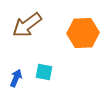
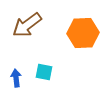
blue arrow: rotated 30 degrees counterclockwise
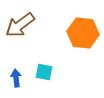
brown arrow: moved 7 px left
orange hexagon: rotated 8 degrees clockwise
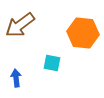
cyan square: moved 8 px right, 9 px up
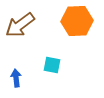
orange hexagon: moved 6 px left, 12 px up; rotated 8 degrees counterclockwise
cyan square: moved 2 px down
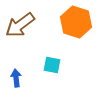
orange hexagon: moved 1 px left, 1 px down; rotated 20 degrees clockwise
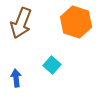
brown arrow: moved 1 px right, 2 px up; rotated 32 degrees counterclockwise
cyan square: rotated 30 degrees clockwise
